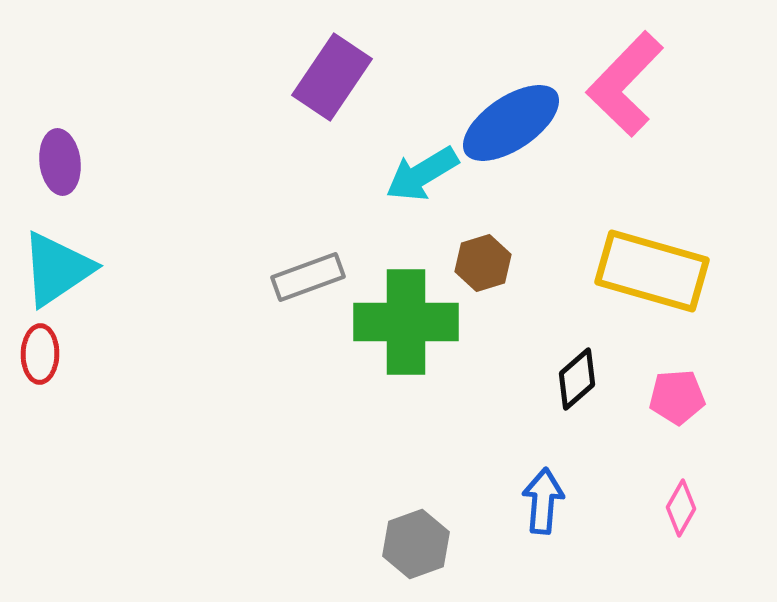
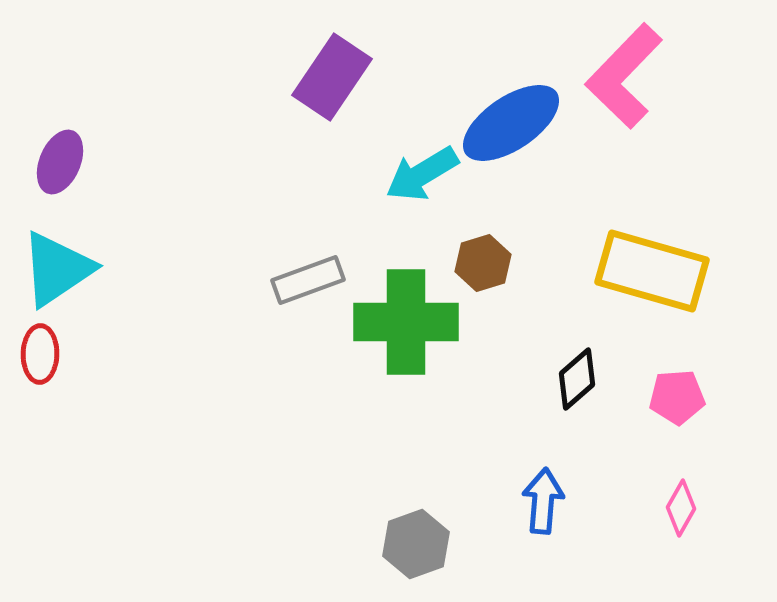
pink L-shape: moved 1 px left, 8 px up
purple ellipse: rotated 30 degrees clockwise
gray rectangle: moved 3 px down
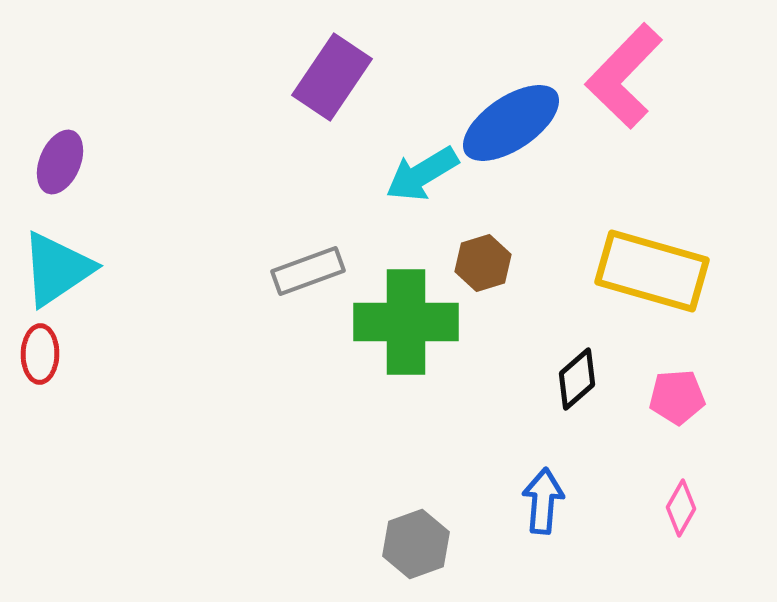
gray rectangle: moved 9 px up
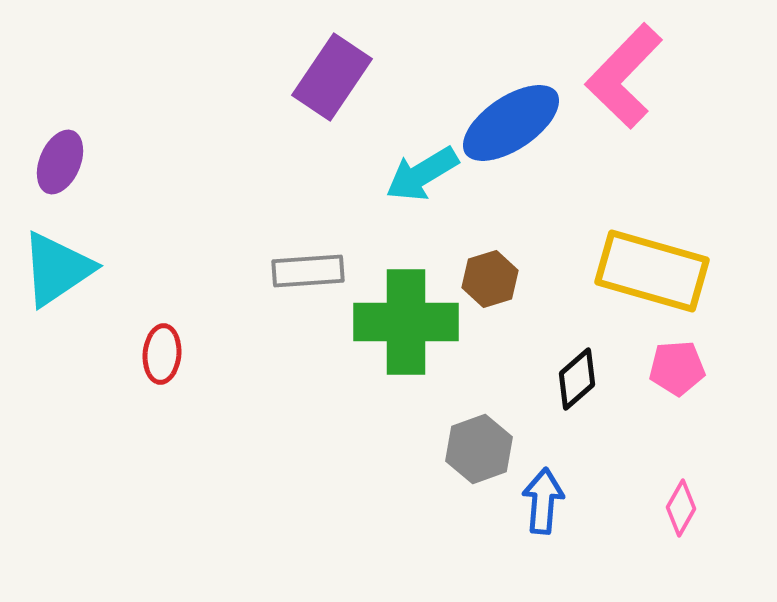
brown hexagon: moved 7 px right, 16 px down
gray rectangle: rotated 16 degrees clockwise
red ellipse: moved 122 px right; rotated 4 degrees clockwise
pink pentagon: moved 29 px up
gray hexagon: moved 63 px right, 95 px up
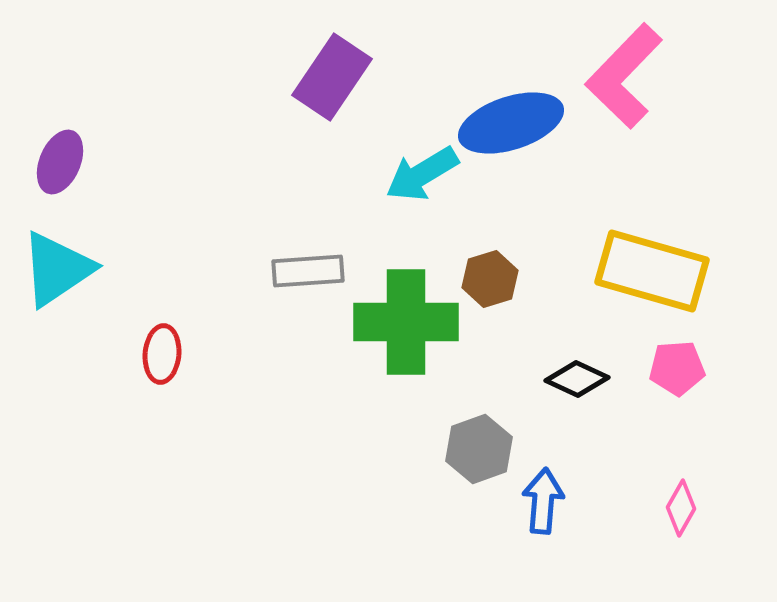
blue ellipse: rotated 16 degrees clockwise
black diamond: rotated 66 degrees clockwise
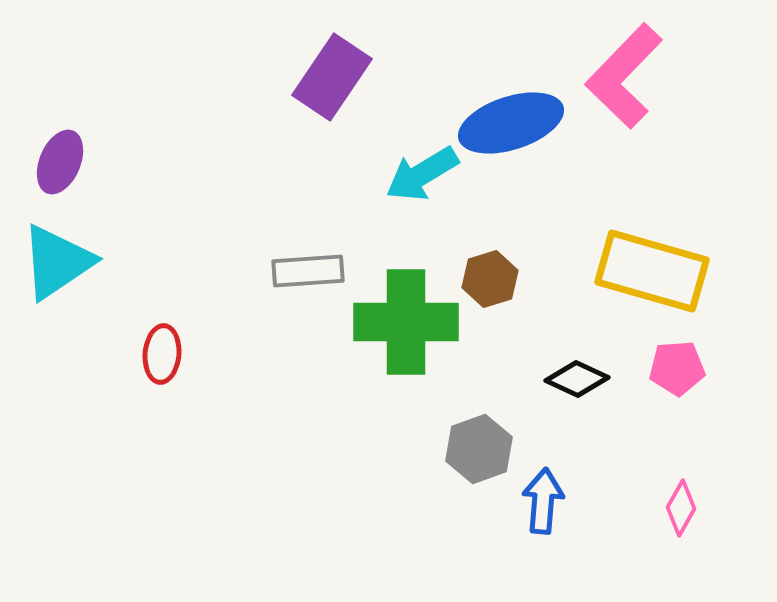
cyan triangle: moved 7 px up
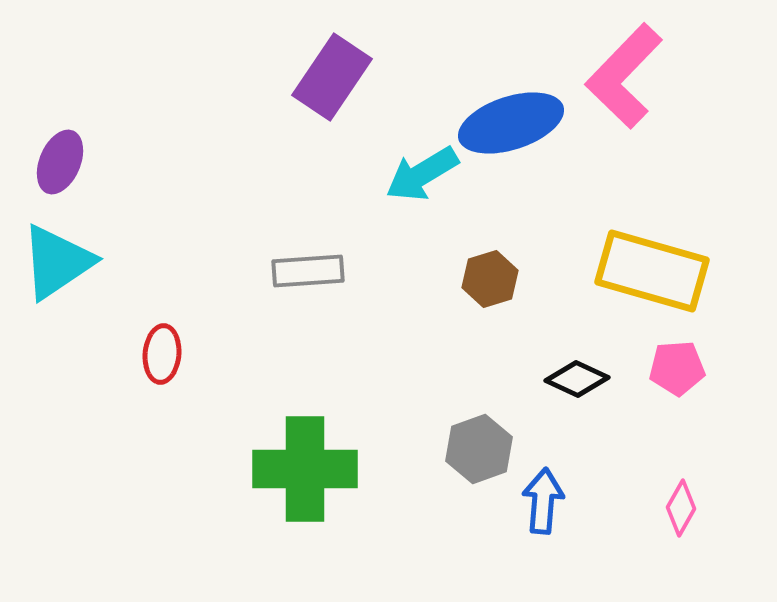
green cross: moved 101 px left, 147 px down
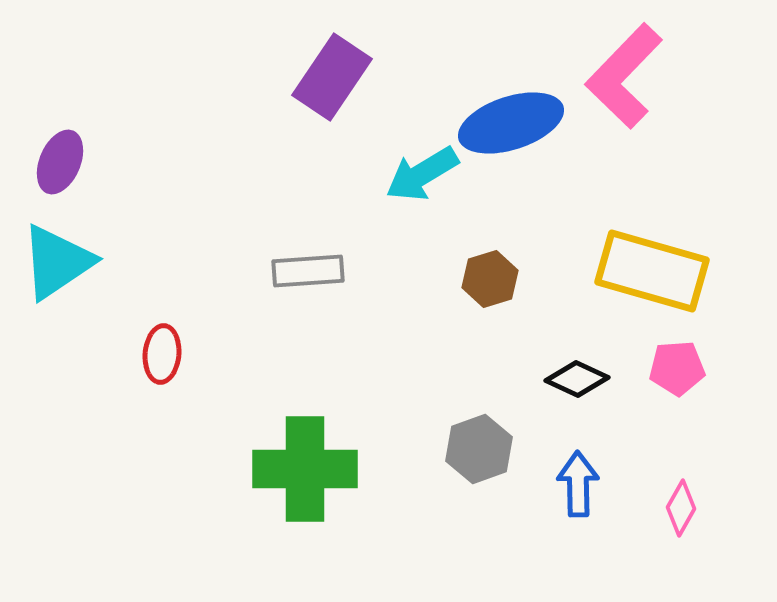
blue arrow: moved 35 px right, 17 px up; rotated 6 degrees counterclockwise
